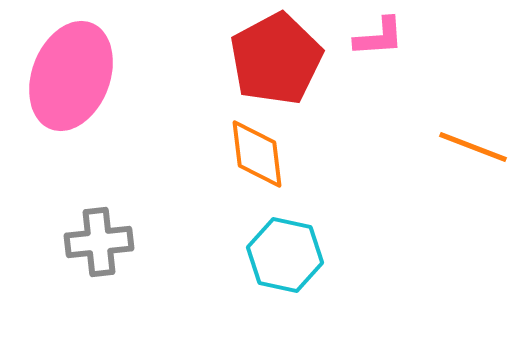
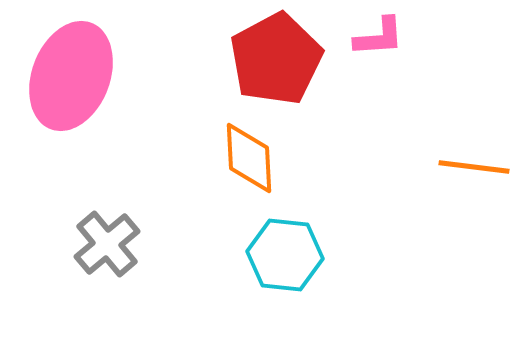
orange line: moved 1 px right, 20 px down; rotated 14 degrees counterclockwise
orange diamond: moved 8 px left, 4 px down; rotated 4 degrees clockwise
gray cross: moved 8 px right, 2 px down; rotated 34 degrees counterclockwise
cyan hexagon: rotated 6 degrees counterclockwise
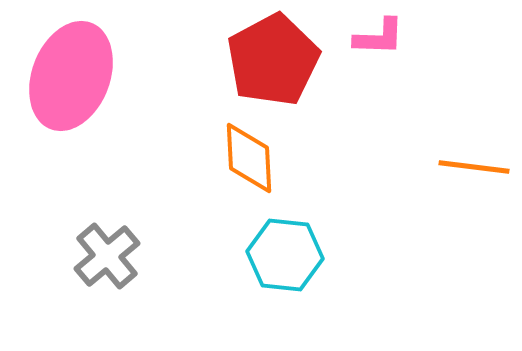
pink L-shape: rotated 6 degrees clockwise
red pentagon: moved 3 px left, 1 px down
gray cross: moved 12 px down
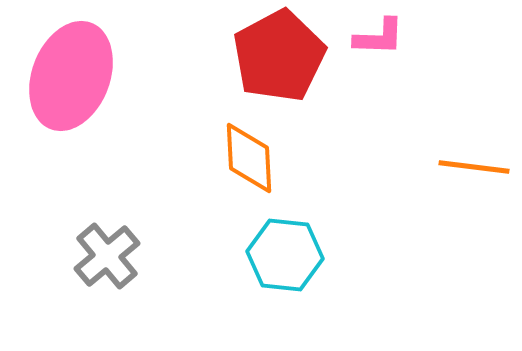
red pentagon: moved 6 px right, 4 px up
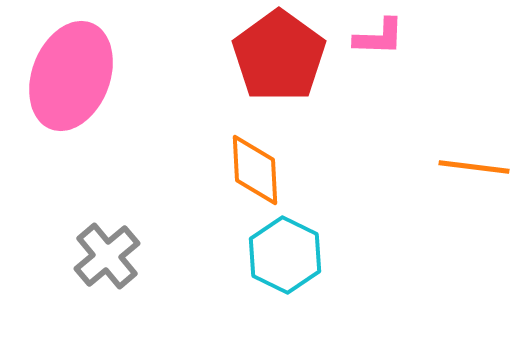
red pentagon: rotated 8 degrees counterclockwise
orange diamond: moved 6 px right, 12 px down
cyan hexagon: rotated 20 degrees clockwise
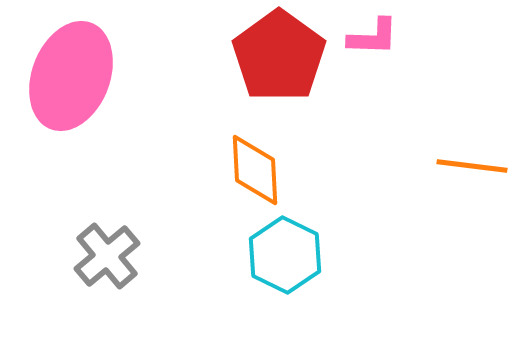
pink L-shape: moved 6 px left
orange line: moved 2 px left, 1 px up
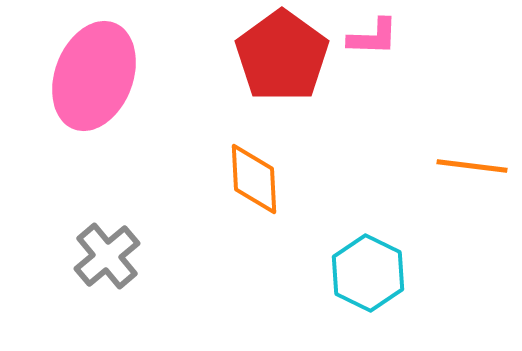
red pentagon: moved 3 px right
pink ellipse: moved 23 px right
orange diamond: moved 1 px left, 9 px down
cyan hexagon: moved 83 px right, 18 px down
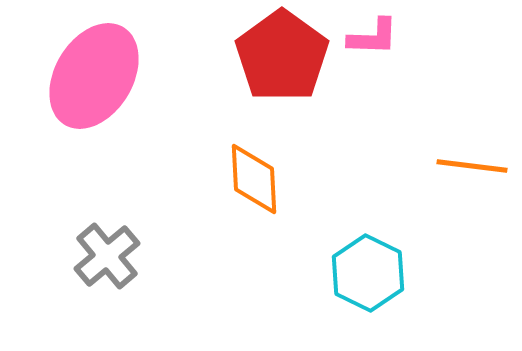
pink ellipse: rotated 10 degrees clockwise
